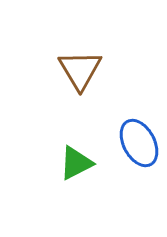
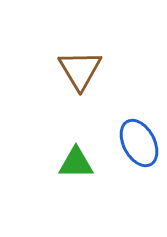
green triangle: rotated 27 degrees clockwise
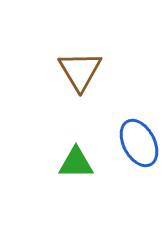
brown triangle: moved 1 px down
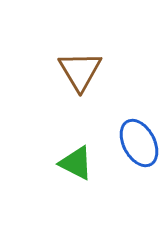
green triangle: rotated 27 degrees clockwise
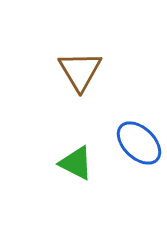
blue ellipse: rotated 18 degrees counterclockwise
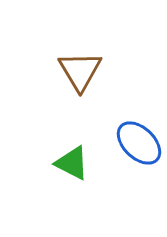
green triangle: moved 4 px left
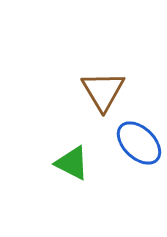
brown triangle: moved 23 px right, 20 px down
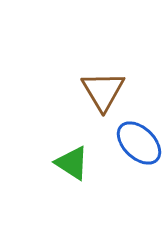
green triangle: rotated 6 degrees clockwise
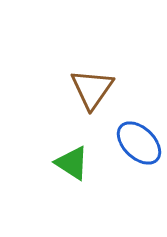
brown triangle: moved 11 px left, 2 px up; rotated 6 degrees clockwise
